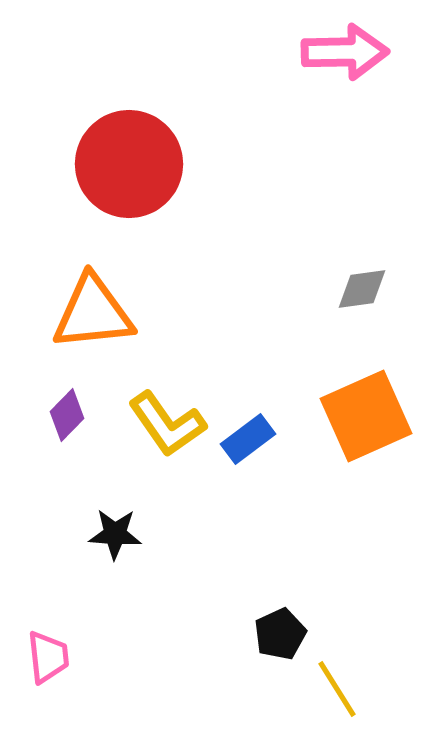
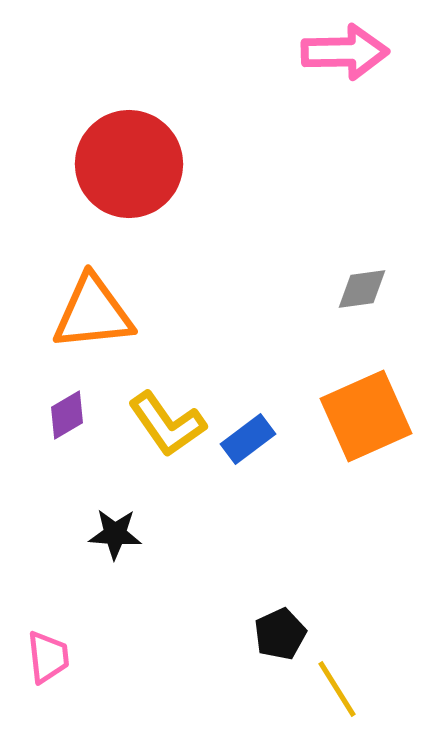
purple diamond: rotated 15 degrees clockwise
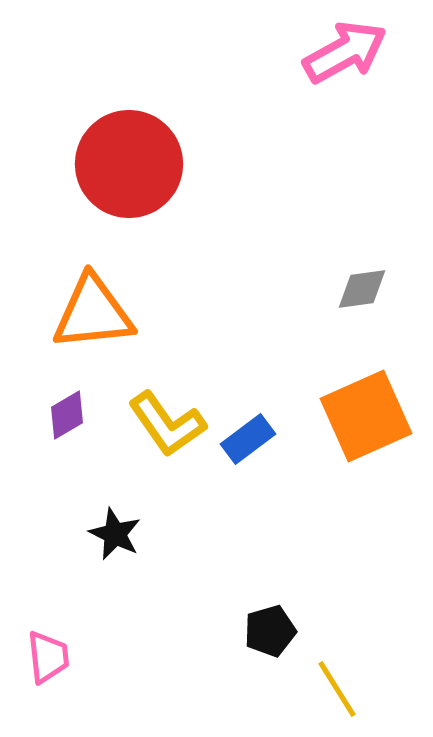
pink arrow: rotated 28 degrees counterclockwise
black star: rotated 22 degrees clockwise
black pentagon: moved 10 px left, 3 px up; rotated 9 degrees clockwise
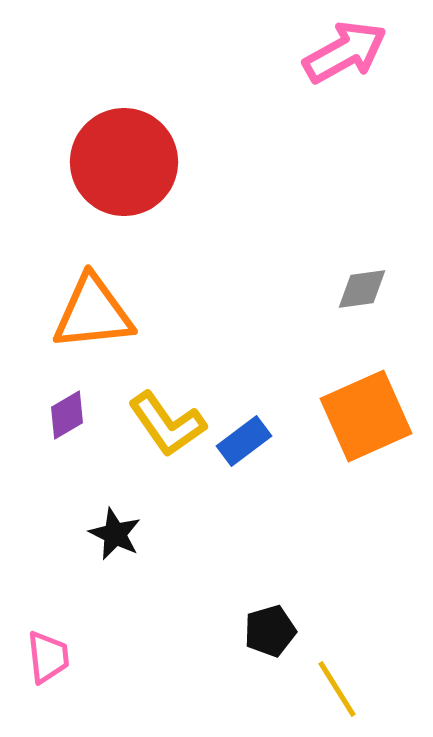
red circle: moved 5 px left, 2 px up
blue rectangle: moved 4 px left, 2 px down
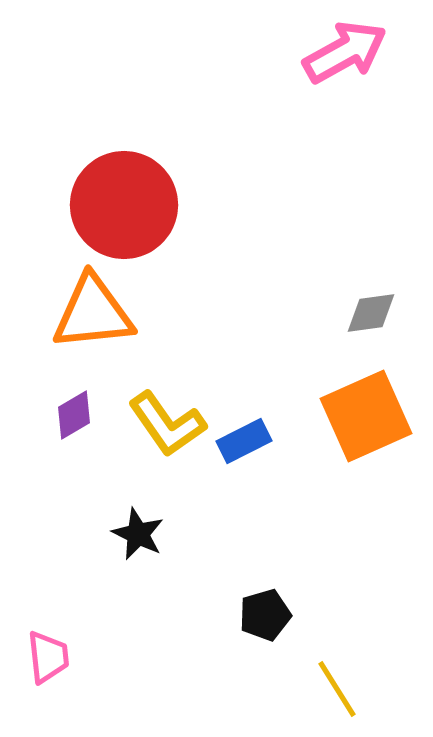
red circle: moved 43 px down
gray diamond: moved 9 px right, 24 px down
purple diamond: moved 7 px right
blue rectangle: rotated 10 degrees clockwise
black star: moved 23 px right
black pentagon: moved 5 px left, 16 px up
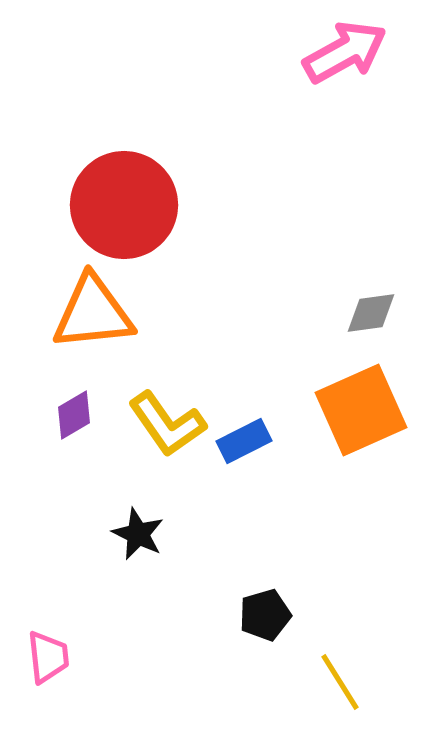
orange square: moved 5 px left, 6 px up
yellow line: moved 3 px right, 7 px up
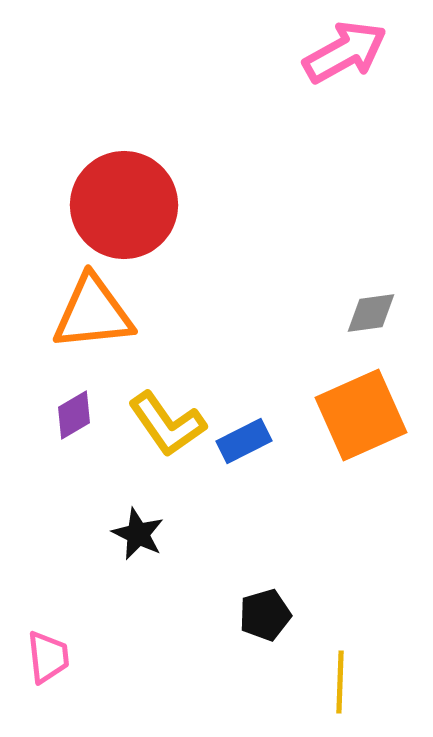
orange square: moved 5 px down
yellow line: rotated 34 degrees clockwise
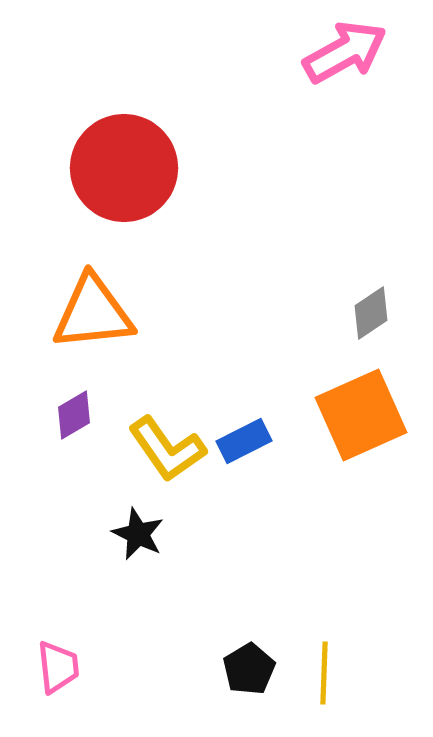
red circle: moved 37 px up
gray diamond: rotated 26 degrees counterclockwise
yellow L-shape: moved 25 px down
black pentagon: moved 16 px left, 54 px down; rotated 15 degrees counterclockwise
pink trapezoid: moved 10 px right, 10 px down
yellow line: moved 16 px left, 9 px up
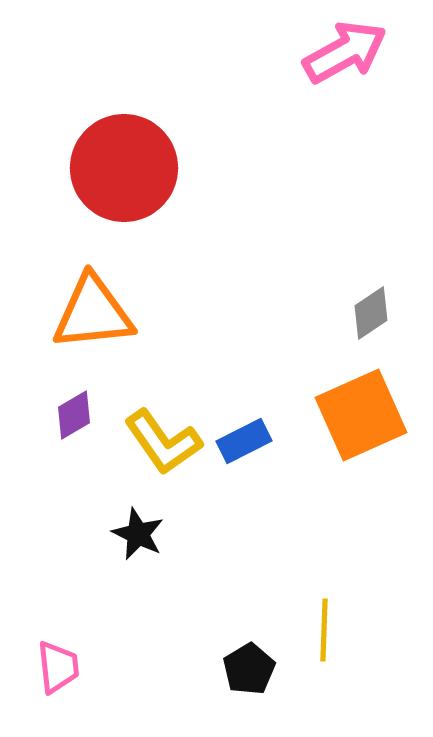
yellow L-shape: moved 4 px left, 7 px up
yellow line: moved 43 px up
